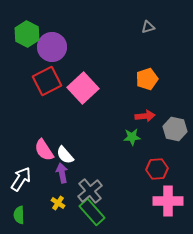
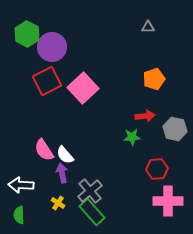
gray triangle: rotated 16 degrees clockwise
orange pentagon: moved 7 px right
white arrow: moved 6 px down; rotated 120 degrees counterclockwise
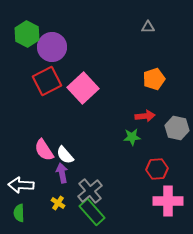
gray hexagon: moved 2 px right, 1 px up
green semicircle: moved 2 px up
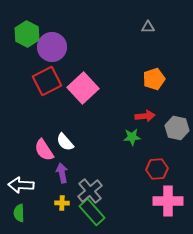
white semicircle: moved 13 px up
yellow cross: moved 4 px right; rotated 32 degrees counterclockwise
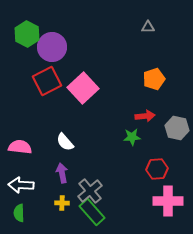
pink semicircle: moved 24 px left, 3 px up; rotated 130 degrees clockwise
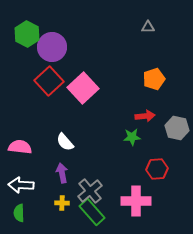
red square: moved 2 px right; rotated 16 degrees counterclockwise
pink cross: moved 32 px left
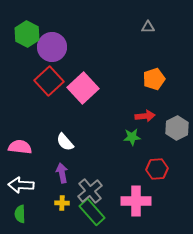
gray hexagon: rotated 20 degrees clockwise
green semicircle: moved 1 px right, 1 px down
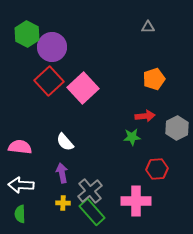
yellow cross: moved 1 px right
